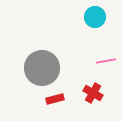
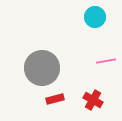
red cross: moved 7 px down
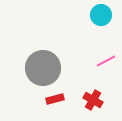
cyan circle: moved 6 px right, 2 px up
pink line: rotated 18 degrees counterclockwise
gray circle: moved 1 px right
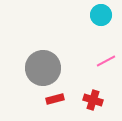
red cross: rotated 12 degrees counterclockwise
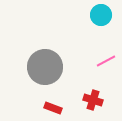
gray circle: moved 2 px right, 1 px up
red rectangle: moved 2 px left, 9 px down; rotated 36 degrees clockwise
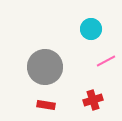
cyan circle: moved 10 px left, 14 px down
red cross: rotated 36 degrees counterclockwise
red rectangle: moved 7 px left, 3 px up; rotated 12 degrees counterclockwise
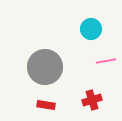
pink line: rotated 18 degrees clockwise
red cross: moved 1 px left
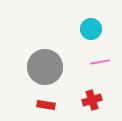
pink line: moved 6 px left, 1 px down
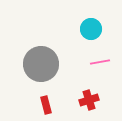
gray circle: moved 4 px left, 3 px up
red cross: moved 3 px left
red rectangle: rotated 66 degrees clockwise
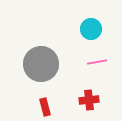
pink line: moved 3 px left
red cross: rotated 12 degrees clockwise
red rectangle: moved 1 px left, 2 px down
